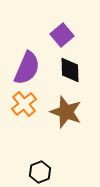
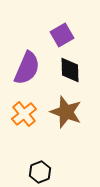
purple square: rotated 10 degrees clockwise
orange cross: moved 10 px down
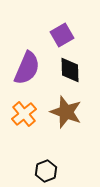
black hexagon: moved 6 px right, 1 px up
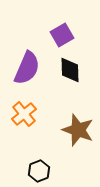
brown star: moved 12 px right, 18 px down
black hexagon: moved 7 px left
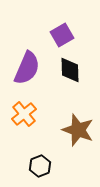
black hexagon: moved 1 px right, 5 px up
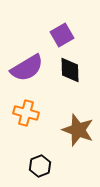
purple semicircle: rotated 36 degrees clockwise
orange cross: moved 2 px right, 1 px up; rotated 35 degrees counterclockwise
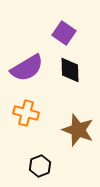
purple square: moved 2 px right, 2 px up; rotated 25 degrees counterclockwise
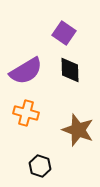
purple semicircle: moved 1 px left, 3 px down
black hexagon: rotated 20 degrees counterclockwise
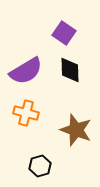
brown star: moved 2 px left
black hexagon: rotated 25 degrees clockwise
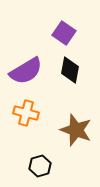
black diamond: rotated 12 degrees clockwise
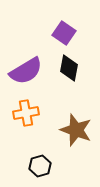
black diamond: moved 1 px left, 2 px up
orange cross: rotated 25 degrees counterclockwise
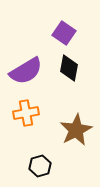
brown star: rotated 24 degrees clockwise
